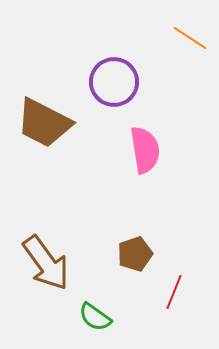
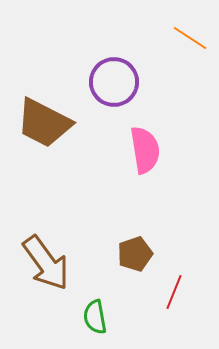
green semicircle: rotated 44 degrees clockwise
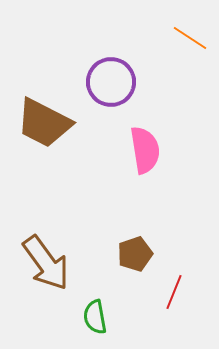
purple circle: moved 3 px left
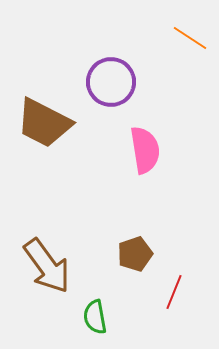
brown arrow: moved 1 px right, 3 px down
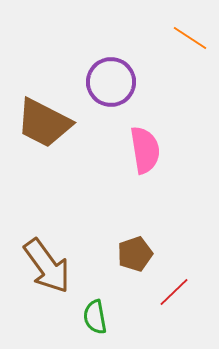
red line: rotated 24 degrees clockwise
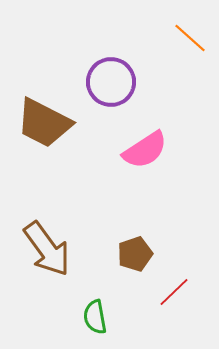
orange line: rotated 9 degrees clockwise
pink semicircle: rotated 66 degrees clockwise
brown arrow: moved 17 px up
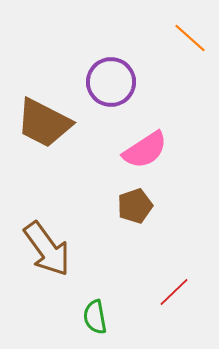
brown pentagon: moved 48 px up
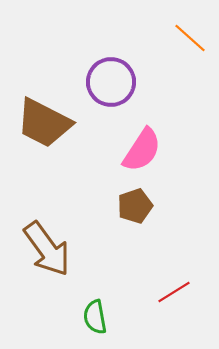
pink semicircle: moved 3 px left; rotated 24 degrees counterclockwise
red line: rotated 12 degrees clockwise
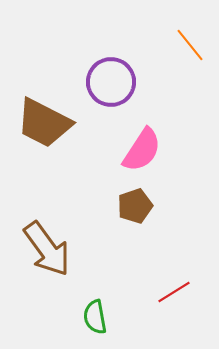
orange line: moved 7 px down; rotated 9 degrees clockwise
